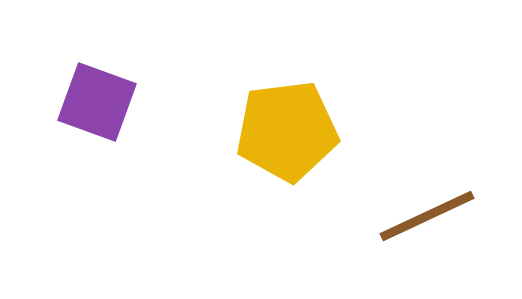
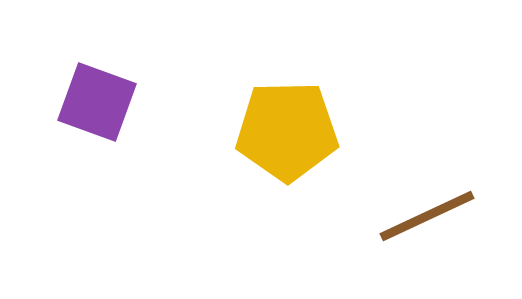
yellow pentagon: rotated 6 degrees clockwise
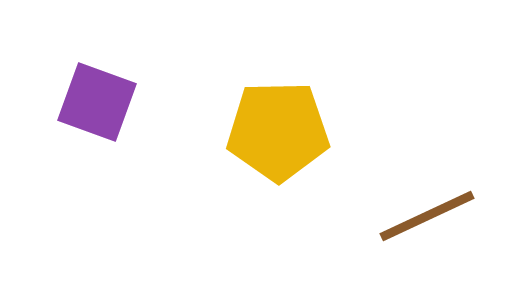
yellow pentagon: moved 9 px left
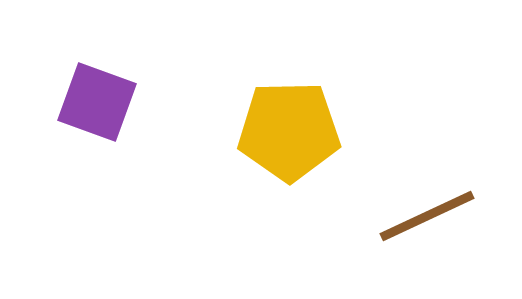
yellow pentagon: moved 11 px right
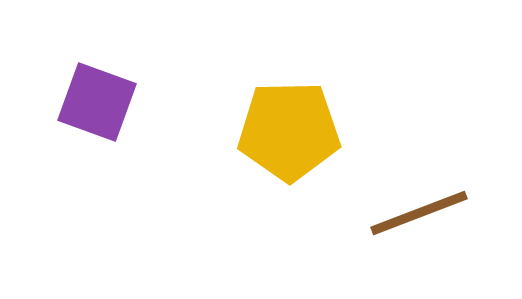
brown line: moved 8 px left, 3 px up; rotated 4 degrees clockwise
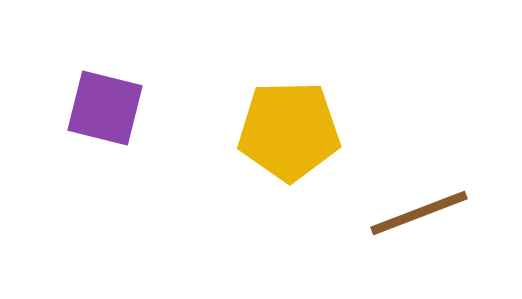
purple square: moved 8 px right, 6 px down; rotated 6 degrees counterclockwise
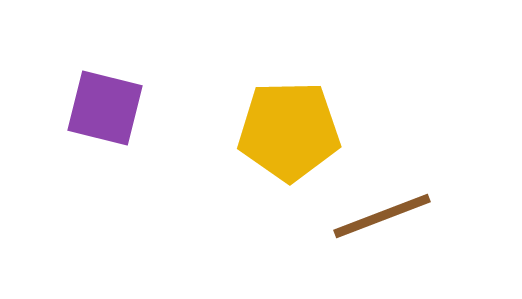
brown line: moved 37 px left, 3 px down
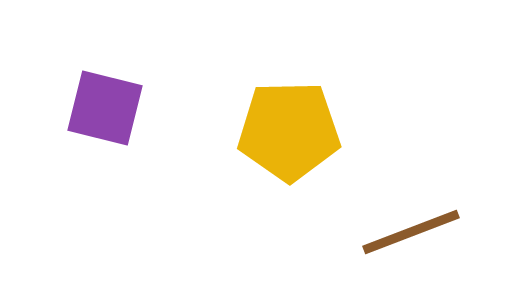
brown line: moved 29 px right, 16 px down
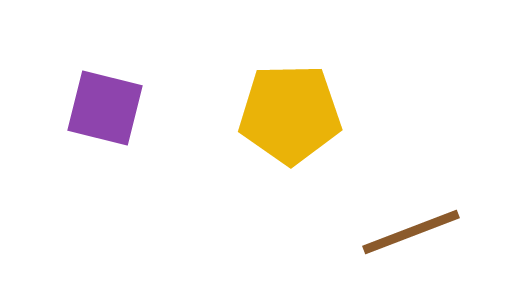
yellow pentagon: moved 1 px right, 17 px up
